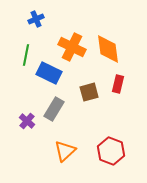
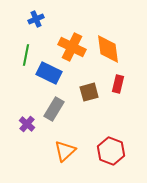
purple cross: moved 3 px down
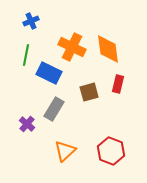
blue cross: moved 5 px left, 2 px down
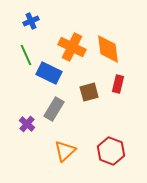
green line: rotated 35 degrees counterclockwise
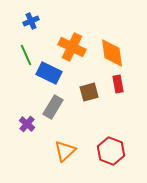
orange diamond: moved 4 px right, 4 px down
red rectangle: rotated 24 degrees counterclockwise
gray rectangle: moved 1 px left, 2 px up
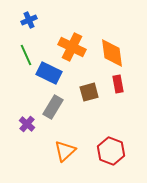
blue cross: moved 2 px left, 1 px up
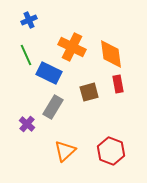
orange diamond: moved 1 px left, 1 px down
